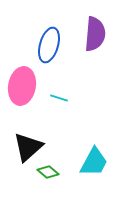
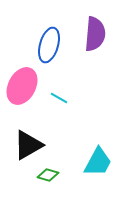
pink ellipse: rotated 18 degrees clockwise
cyan line: rotated 12 degrees clockwise
black triangle: moved 2 px up; rotated 12 degrees clockwise
cyan trapezoid: moved 4 px right
green diamond: moved 3 px down; rotated 25 degrees counterclockwise
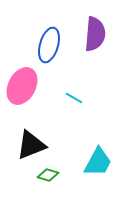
cyan line: moved 15 px right
black triangle: moved 3 px right; rotated 8 degrees clockwise
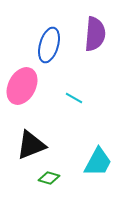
green diamond: moved 1 px right, 3 px down
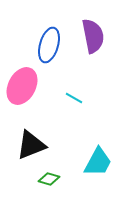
purple semicircle: moved 2 px left, 2 px down; rotated 16 degrees counterclockwise
green diamond: moved 1 px down
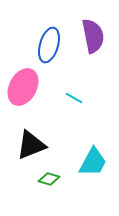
pink ellipse: moved 1 px right, 1 px down
cyan trapezoid: moved 5 px left
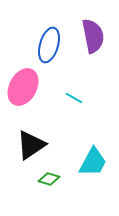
black triangle: rotated 12 degrees counterclockwise
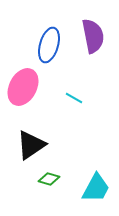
cyan trapezoid: moved 3 px right, 26 px down
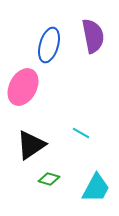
cyan line: moved 7 px right, 35 px down
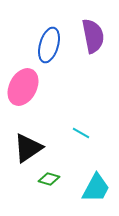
black triangle: moved 3 px left, 3 px down
